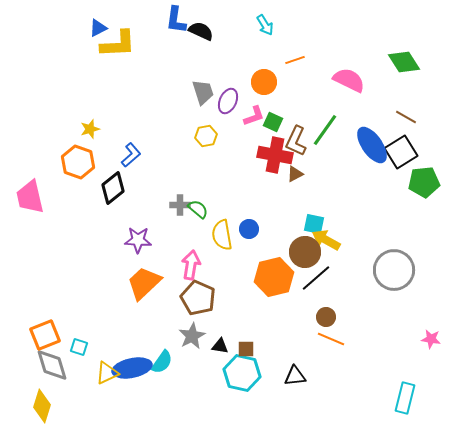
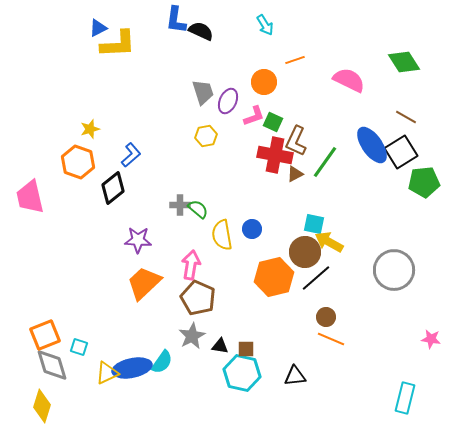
green line at (325, 130): moved 32 px down
blue circle at (249, 229): moved 3 px right
yellow arrow at (326, 240): moved 3 px right, 2 px down
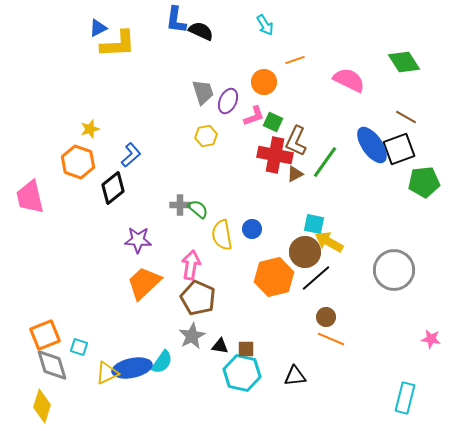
black square at (401, 152): moved 2 px left, 3 px up; rotated 12 degrees clockwise
